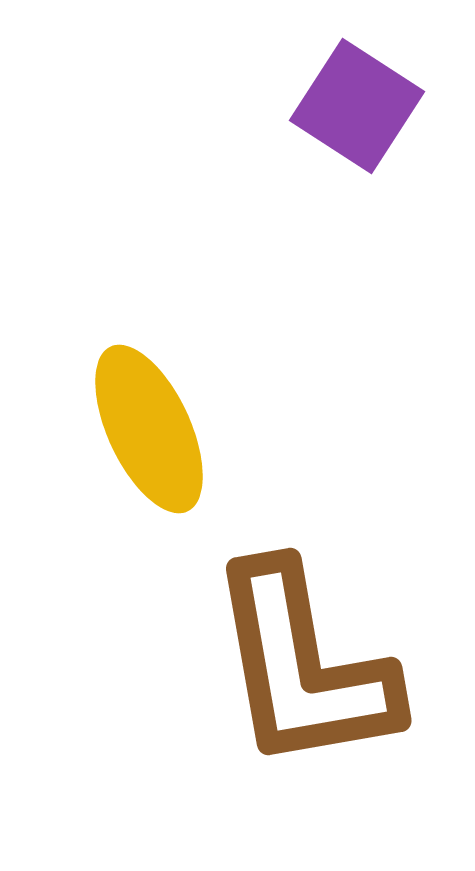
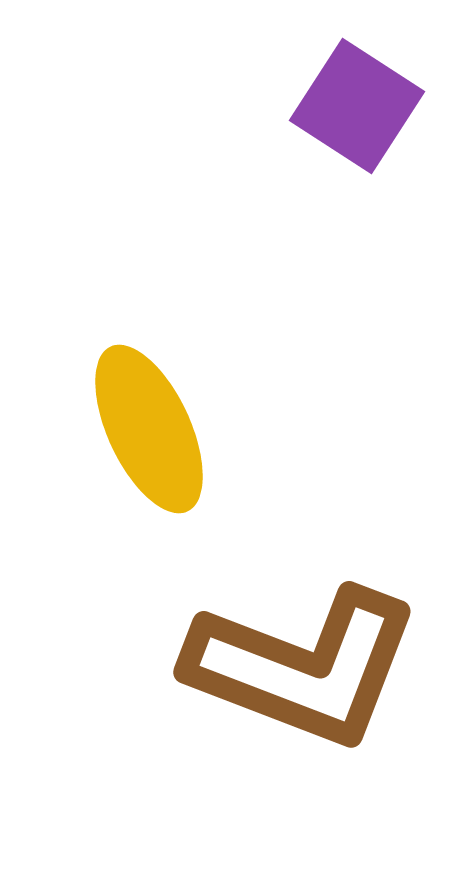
brown L-shape: rotated 59 degrees counterclockwise
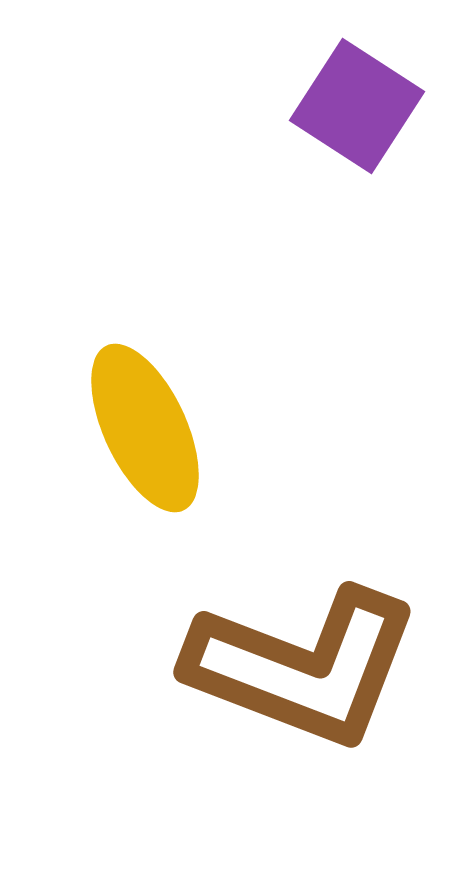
yellow ellipse: moved 4 px left, 1 px up
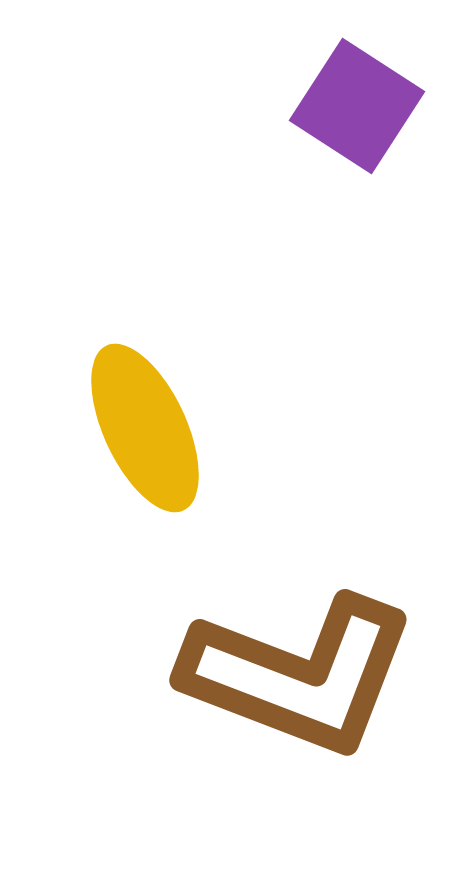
brown L-shape: moved 4 px left, 8 px down
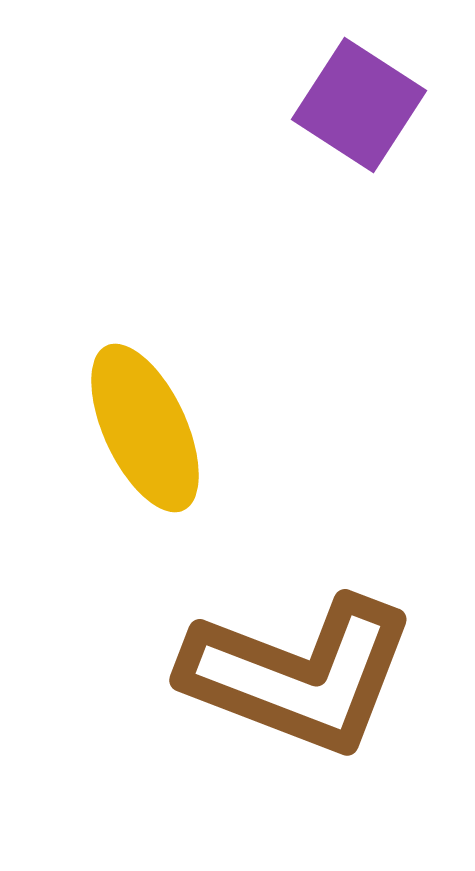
purple square: moved 2 px right, 1 px up
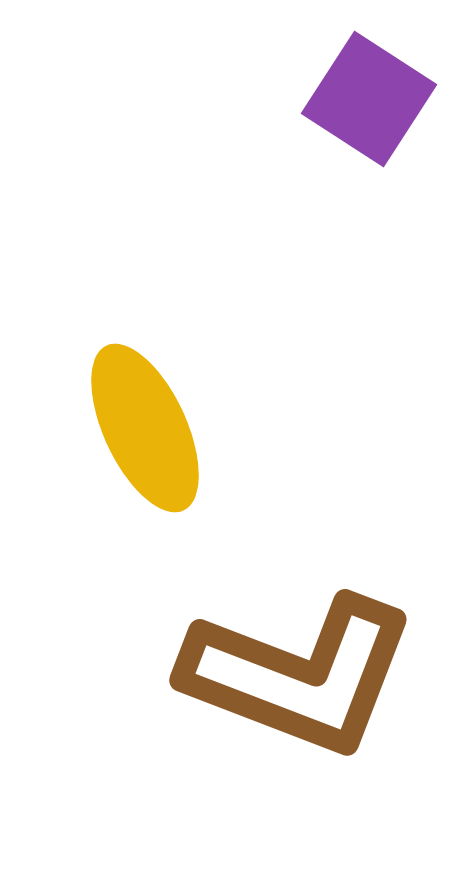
purple square: moved 10 px right, 6 px up
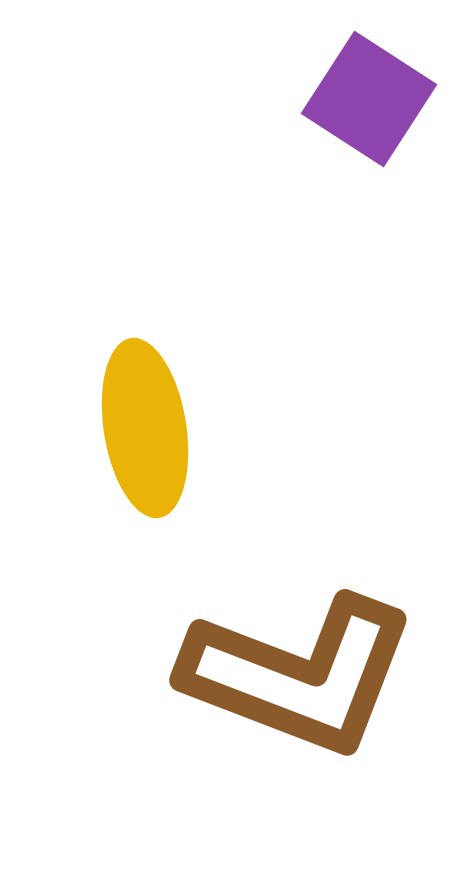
yellow ellipse: rotated 16 degrees clockwise
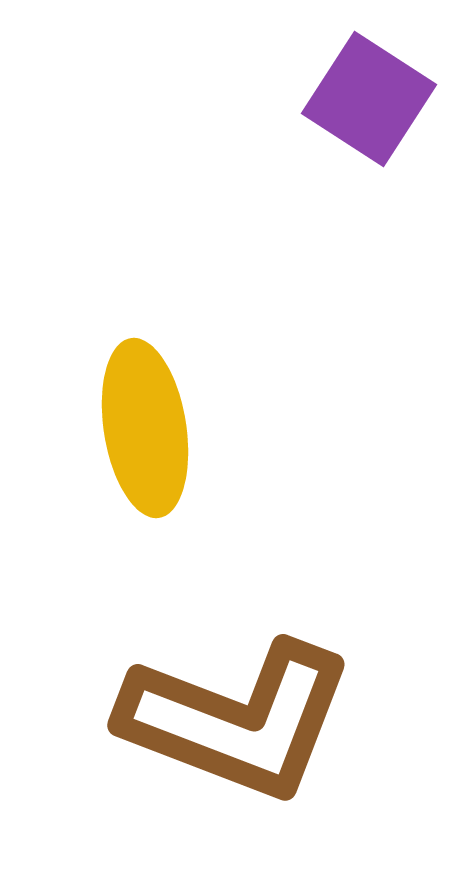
brown L-shape: moved 62 px left, 45 px down
